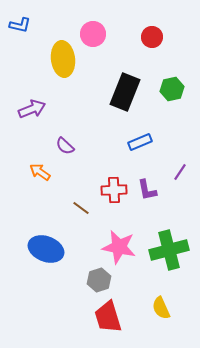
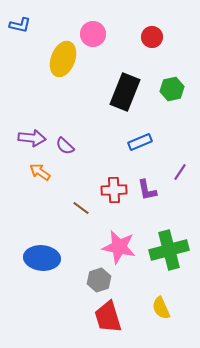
yellow ellipse: rotated 28 degrees clockwise
purple arrow: moved 29 px down; rotated 28 degrees clockwise
blue ellipse: moved 4 px left, 9 px down; rotated 16 degrees counterclockwise
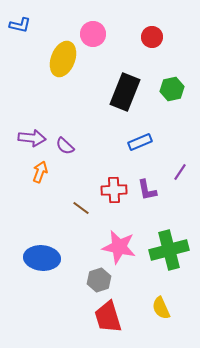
orange arrow: rotated 75 degrees clockwise
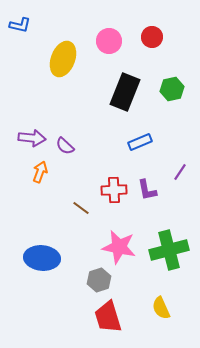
pink circle: moved 16 px right, 7 px down
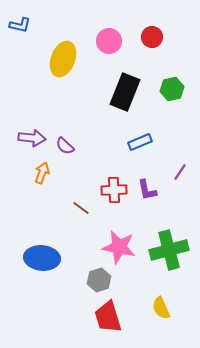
orange arrow: moved 2 px right, 1 px down
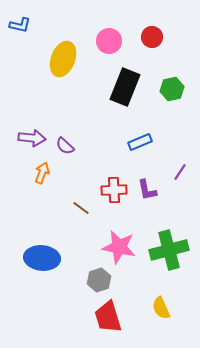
black rectangle: moved 5 px up
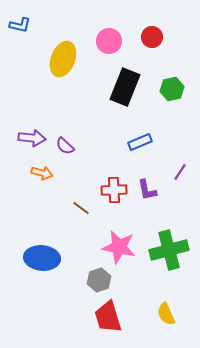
orange arrow: rotated 85 degrees clockwise
yellow semicircle: moved 5 px right, 6 px down
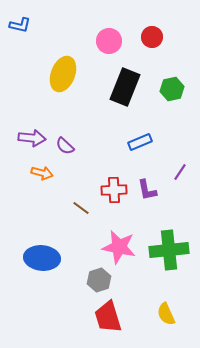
yellow ellipse: moved 15 px down
green cross: rotated 9 degrees clockwise
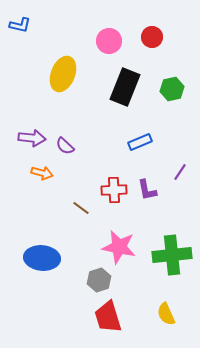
green cross: moved 3 px right, 5 px down
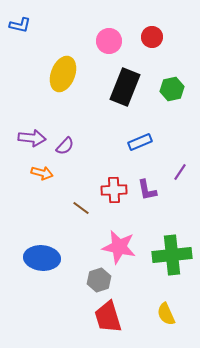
purple semicircle: rotated 90 degrees counterclockwise
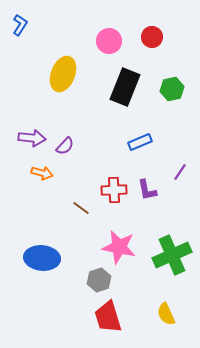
blue L-shape: rotated 70 degrees counterclockwise
green cross: rotated 18 degrees counterclockwise
